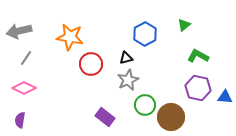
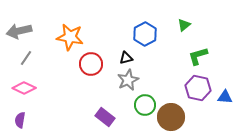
green L-shape: rotated 45 degrees counterclockwise
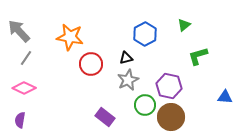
gray arrow: rotated 60 degrees clockwise
purple hexagon: moved 29 px left, 2 px up
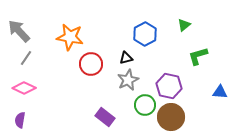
blue triangle: moved 5 px left, 5 px up
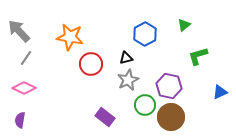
blue triangle: rotated 28 degrees counterclockwise
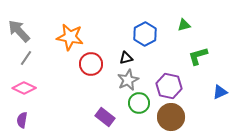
green triangle: rotated 24 degrees clockwise
green circle: moved 6 px left, 2 px up
purple semicircle: moved 2 px right
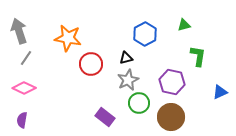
gray arrow: rotated 25 degrees clockwise
orange star: moved 2 px left, 1 px down
green L-shape: rotated 115 degrees clockwise
purple hexagon: moved 3 px right, 4 px up
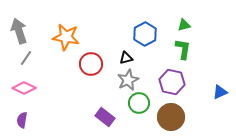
orange star: moved 2 px left, 1 px up
green L-shape: moved 15 px left, 7 px up
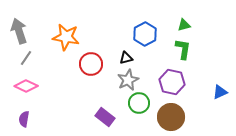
pink diamond: moved 2 px right, 2 px up
purple semicircle: moved 2 px right, 1 px up
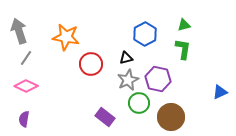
purple hexagon: moved 14 px left, 3 px up
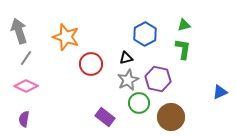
orange star: rotated 8 degrees clockwise
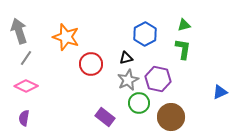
purple semicircle: moved 1 px up
